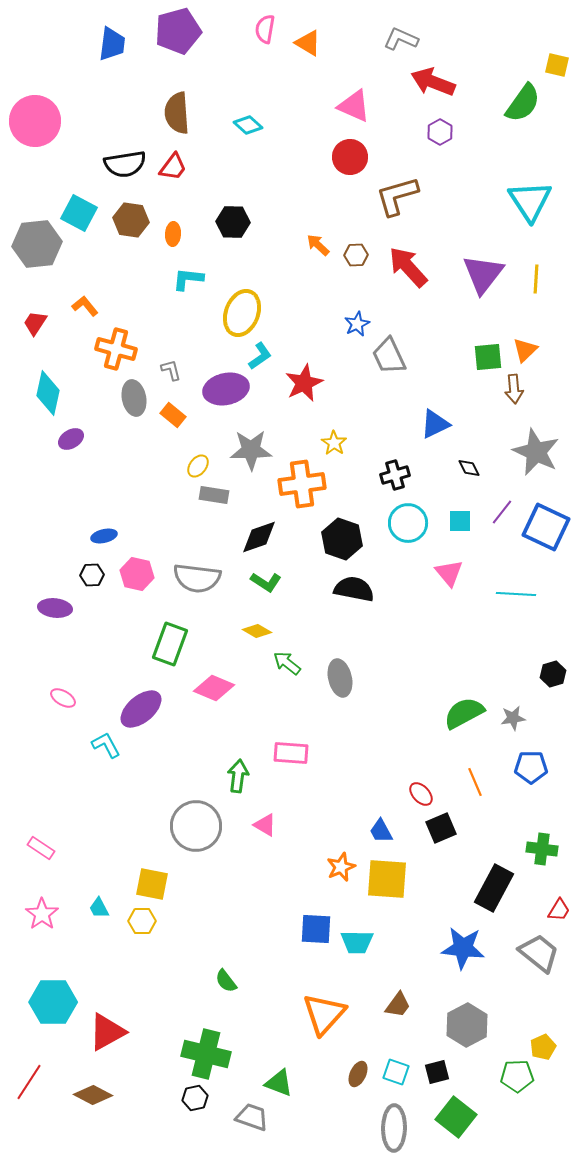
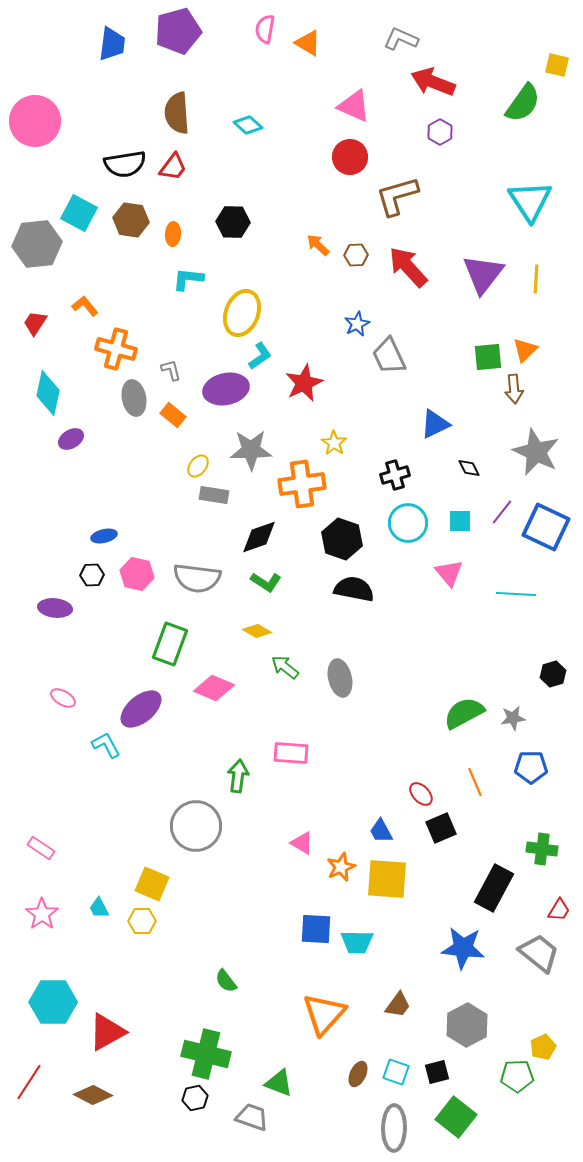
green arrow at (287, 663): moved 2 px left, 4 px down
pink triangle at (265, 825): moved 37 px right, 18 px down
yellow square at (152, 884): rotated 12 degrees clockwise
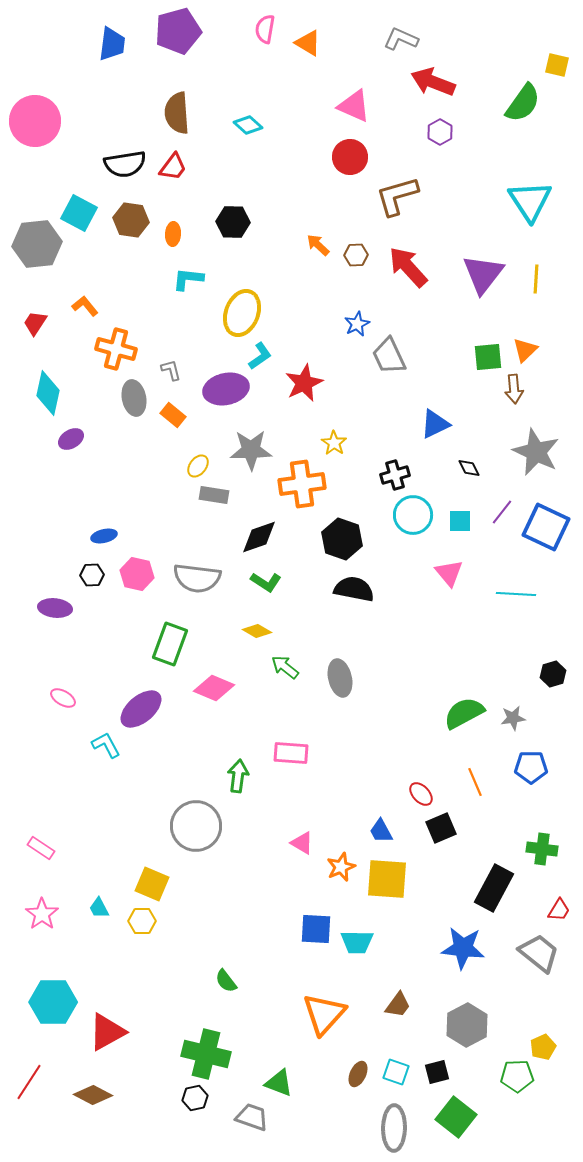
cyan circle at (408, 523): moved 5 px right, 8 px up
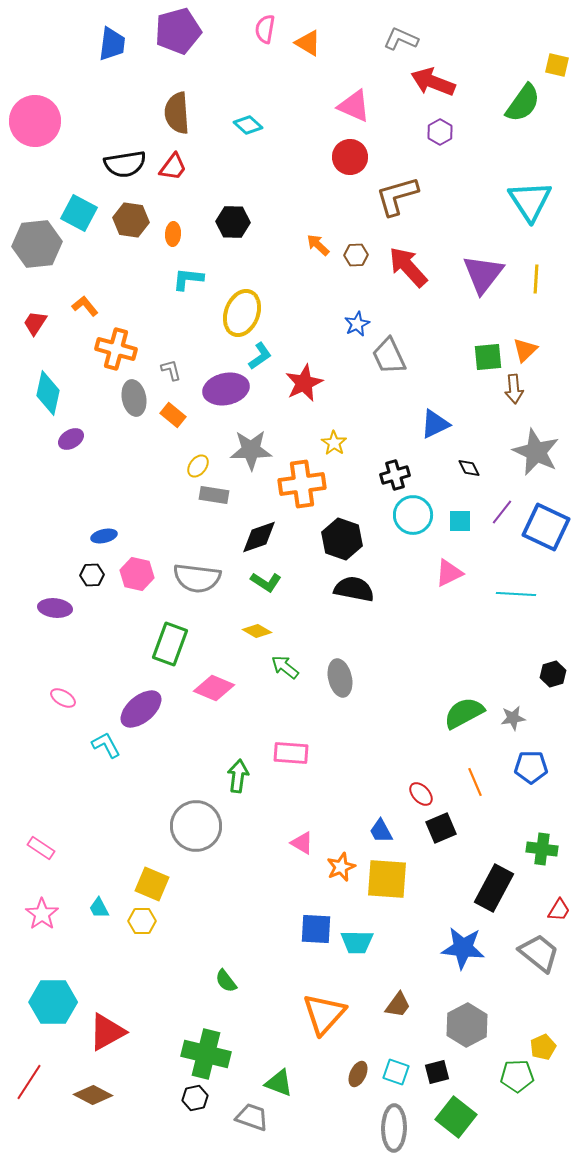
pink triangle at (449, 573): rotated 44 degrees clockwise
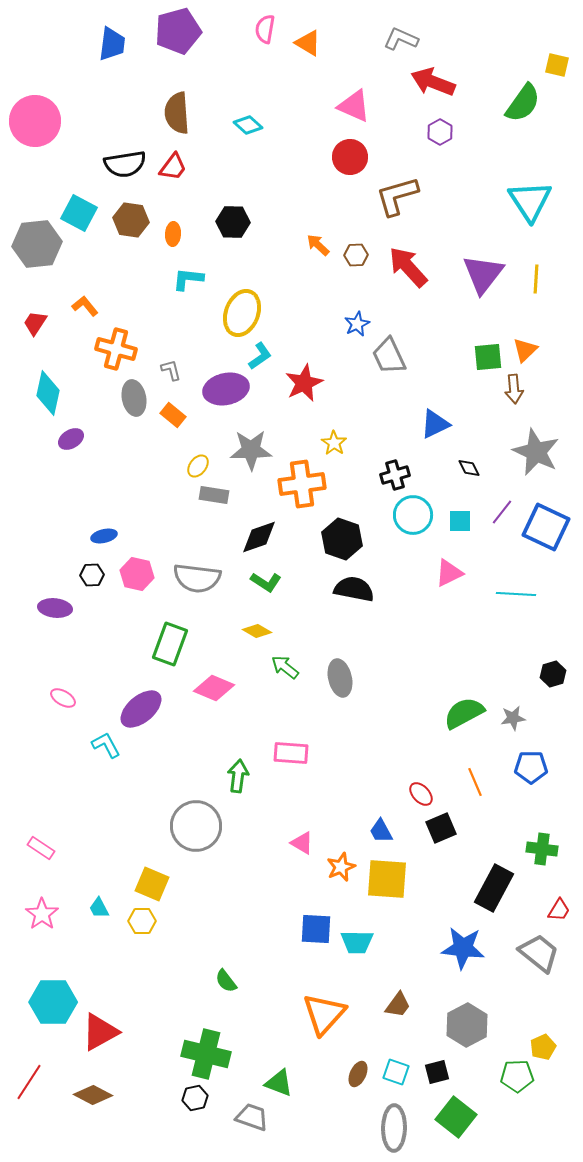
red triangle at (107, 1032): moved 7 px left
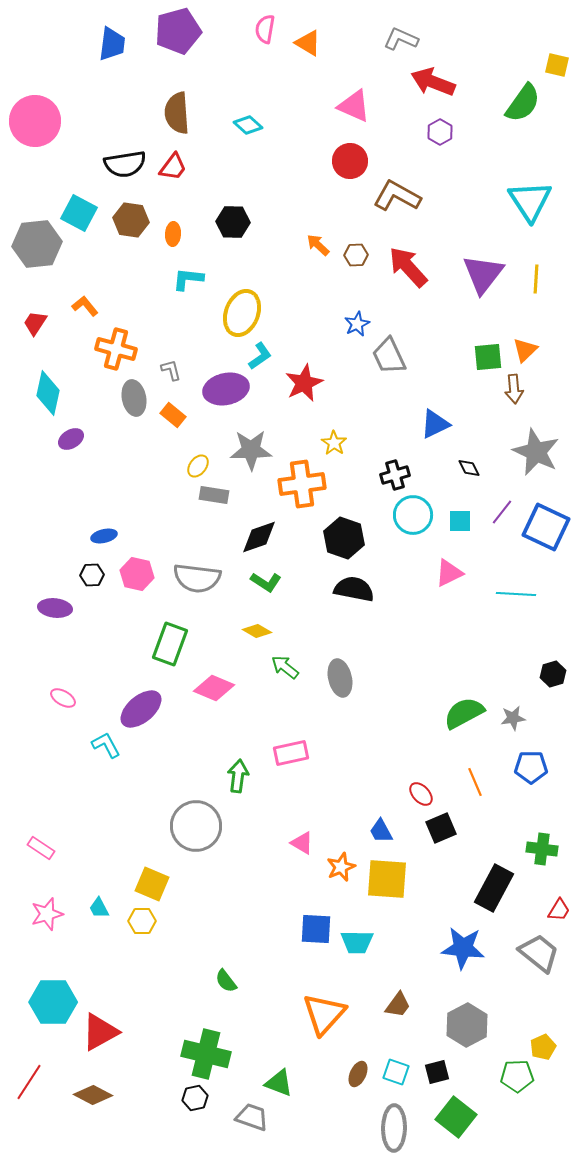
red circle at (350, 157): moved 4 px down
brown L-shape at (397, 196): rotated 45 degrees clockwise
black hexagon at (342, 539): moved 2 px right, 1 px up
pink rectangle at (291, 753): rotated 16 degrees counterclockwise
pink star at (42, 914): moved 5 px right; rotated 20 degrees clockwise
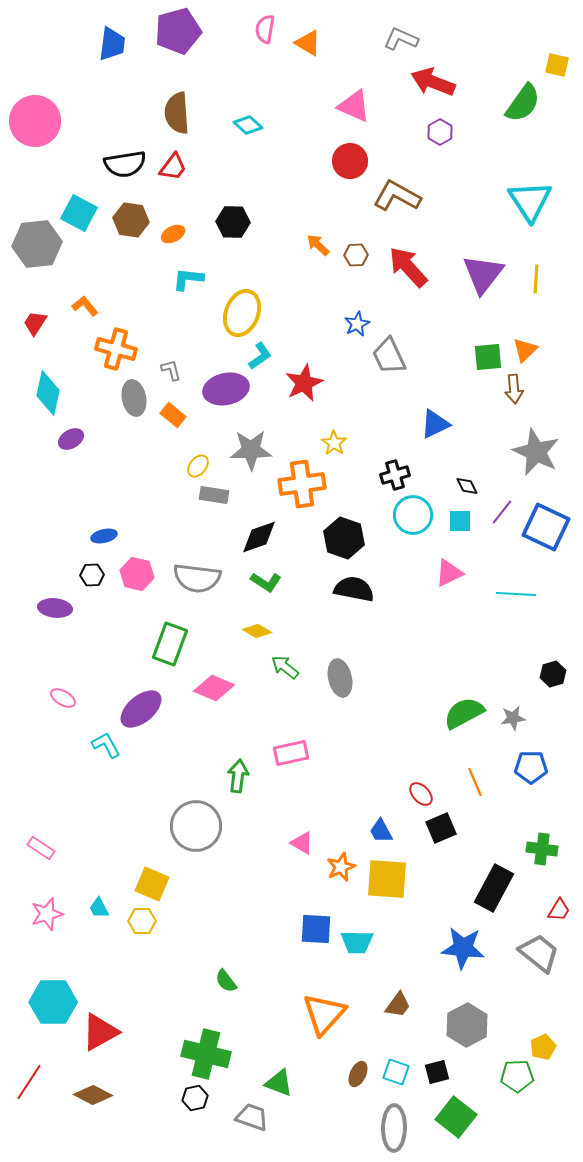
orange ellipse at (173, 234): rotated 60 degrees clockwise
black diamond at (469, 468): moved 2 px left, 18 px down
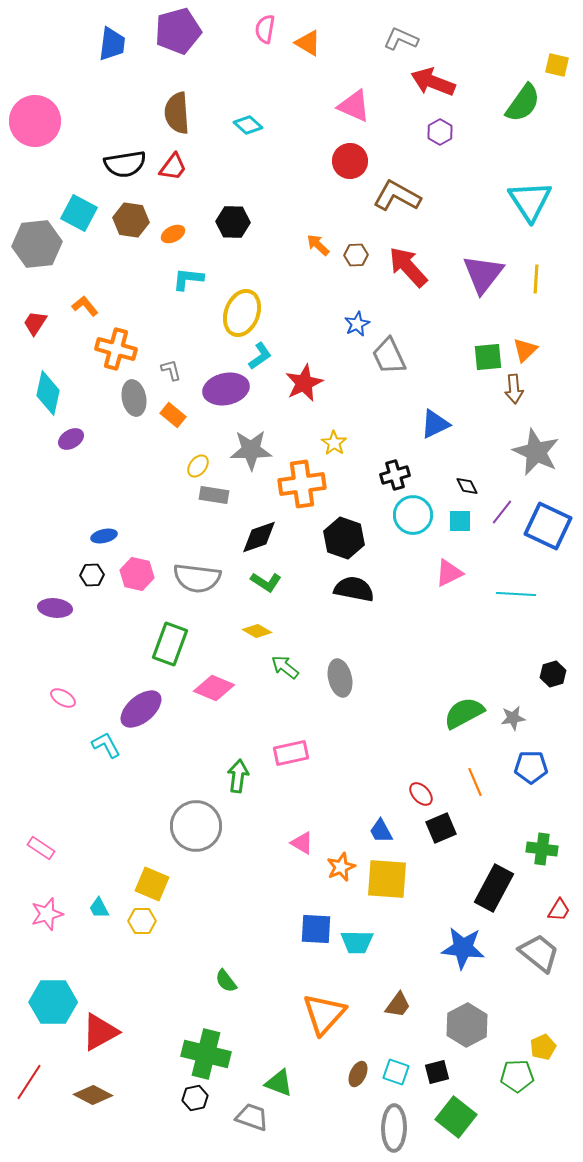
blue square at (546, 527): moved 2 px right, 1 px up
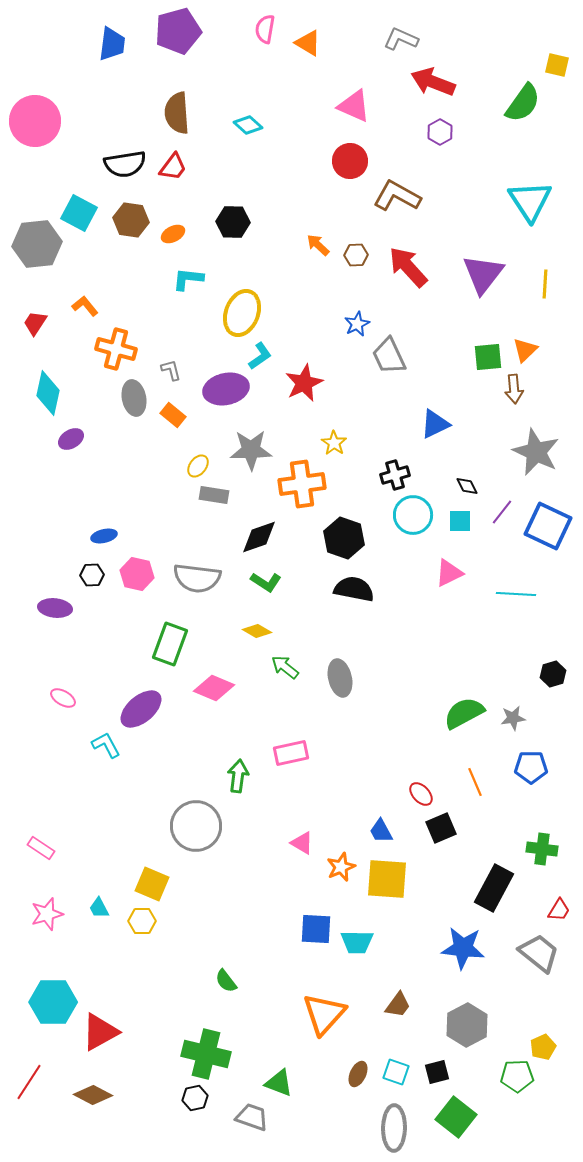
yellow line at (536, 279): moved 9 px right, 5 px down
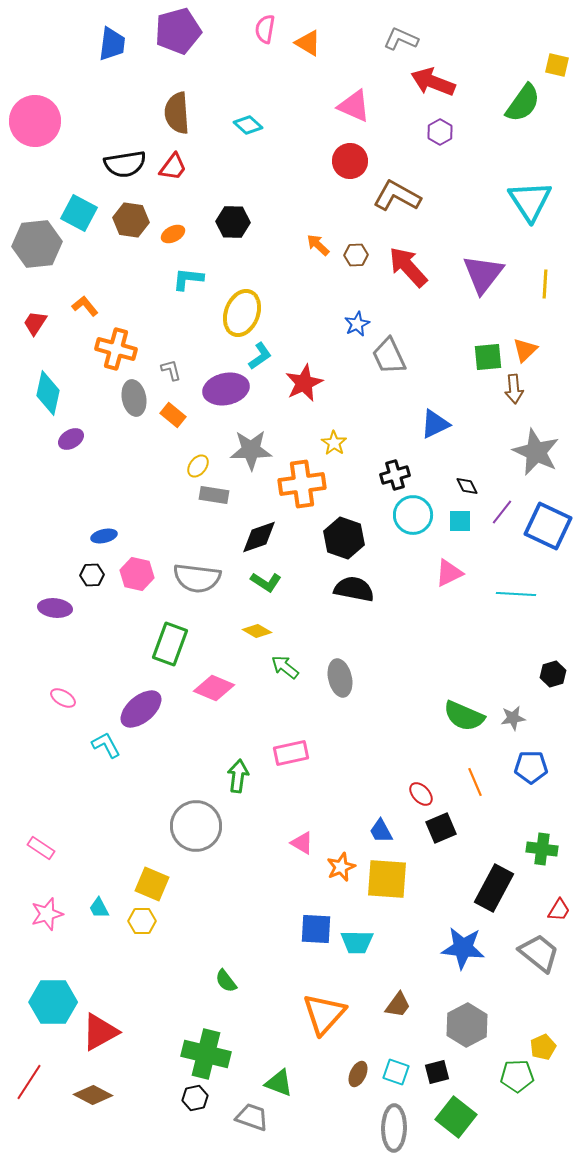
green semicircle at (464, 713): moved 3 px down; rotated 129 degrees counterclockwise
